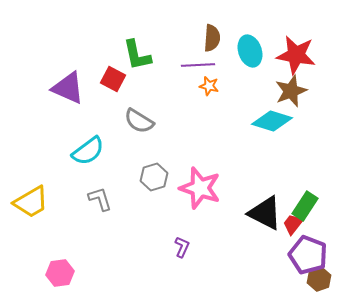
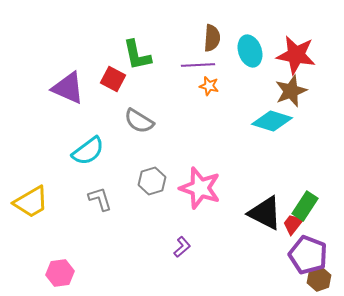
gray hexagon: moved 2 px left, 4 px down
purple L-shape: rotated 25 degrees clockwise
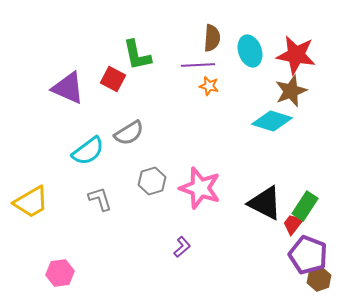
gray semicircle: moved 10 px left, 12 px down; rotated 64 degrees counterclockwise
black triangle: moved 10 px up
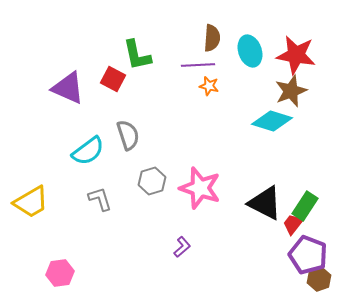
gray semicircle: moved 1 px left, 2 px down; rotated 76 degrees counterclockwise
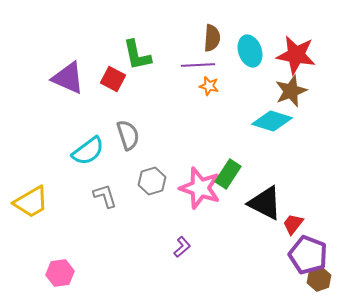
purple triangle: moved 10 px up
gray L-shape: moved 5 px right, 3 px up
green rectangle: moved 77 px left, 32 px up
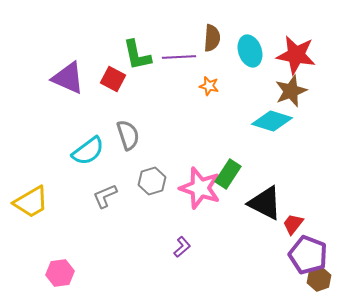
purple line: moved 19 px left, 8 px up
gray L-shape: rotated 96 degrees counterclockwise
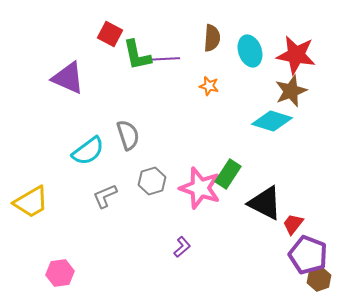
purple line: moved 16 px left, 2 px down
red square: moved 3 px left, 45 px up
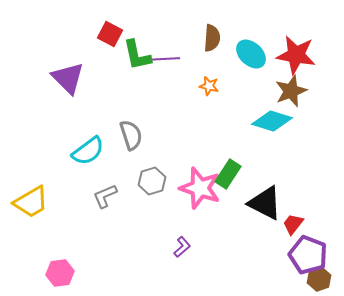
cyan ellipse: moved 1 px right, 3 px down; rotated 28 degrees counterclockwise
purple triangle: rotated 21 degrees clockwise
gray semicircle: moved 3 px right
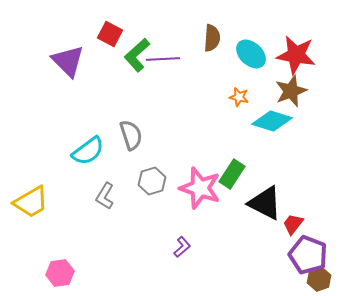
green L-shape: rotated 60 degrees clockwise
purple triangle: moved 17 px up
orange star: moved 30 px right, 11 px down
green rectangle: moved 4 px right
gray L-shape: rotated 36 degrees counterclockwise
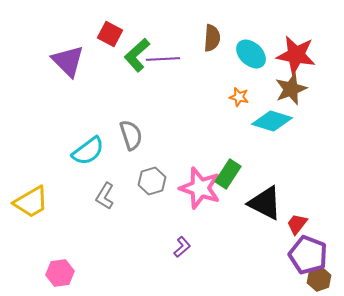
brown star: moved 2 px up
green rectangle: moved 4 px left
red trapezoid: moved 4 px right
